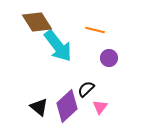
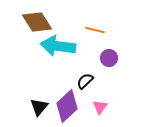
cyan arrow: rotated 136 degrees clockwise
black semicircle: moved 1 px left, 8 px up
black triangle: rotated 30 degrees clockwise
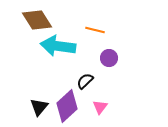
brown diamond: moved 2 px up
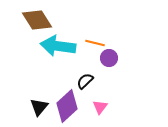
orange line: moved 13 px down
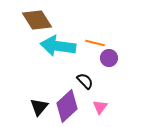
black semicircle: rotated 90 degrees clockwise
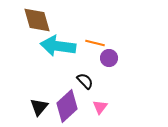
brown diamond: rotated 16 degrees clockwise
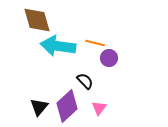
pink triangle: moved 1 px left, 1 px down
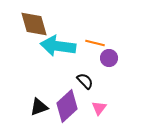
brown diamond: moved 3 px left, 4 px down
black triangle: rotated 30 degrees clockwise
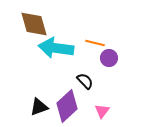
cyan arrow: moved 2 px left, 2 px down
pink triangle: moved 3 px right, 3 px down
